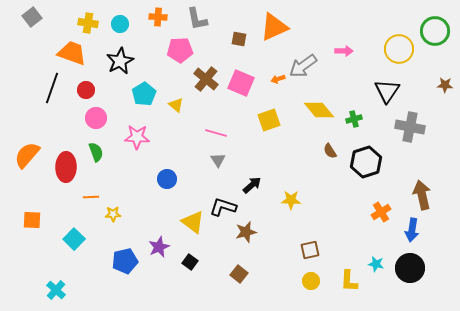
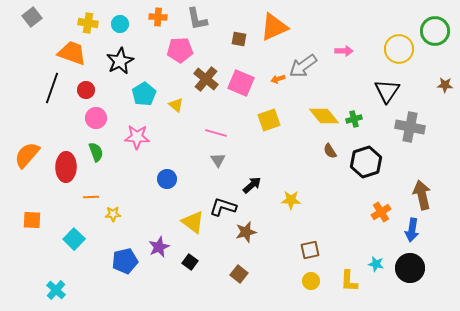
yellow diamond at (319, 110): moved 5 px right, 6 px down
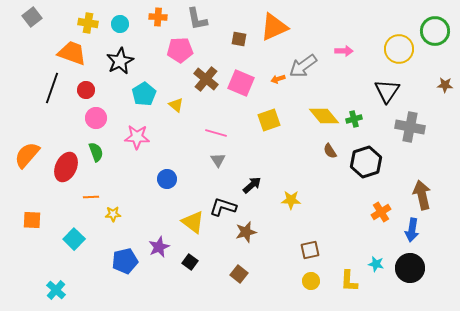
red ellipse at (66, 167): rotated 24 degrees clockwise
